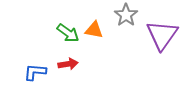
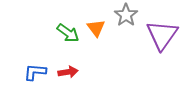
orange triangle: moved 2 px right, 2 px up; rotated 42 degrees clockwise
red arrow: moved 8 px down
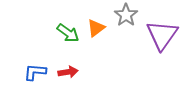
orange triangle: rotated 30 degrees clockwise
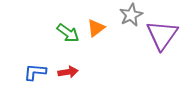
gray star: moved 5 px right; rotated 10 degrees clockwise
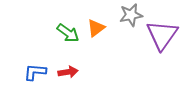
gray star: rotated 15 degrees clockwise
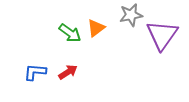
green arrow: moved 2 px right
red arrow: rotated 24 degrees counterclockwise
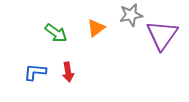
green arrow: moved 14 px left
red arrow: rotated 114 degrees clockwise
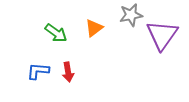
orange triangle: moved 2 px left
blue L-shape: moved 3 px right, 1 px up
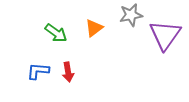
purple triangle: moved 3 px right
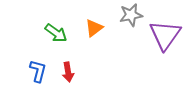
blue L-shape: rotated 100 degrees clockwise
